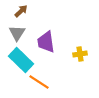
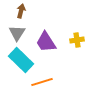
brown arrow: rotated 32 degrees counterclockwise
purple trapezoid: rotated 25 degrees counterclockwise
yellow cross: moved 3 px left, 14 px up
orange line: moved 3 px right; rotated 50 degrees counterclockwise
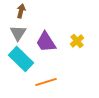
gray triangle: moved 1 px right
yellow cross: moved 1 px down; rotated 32 degrees counterclockwise
cyan rectangle: moved 1 px up
orange line: moved 4 px right
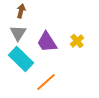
purple trapezoid: moved 1 px right
orange line: rotated 25 degrees counterclockwise
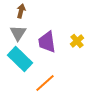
purple trapezoid: rotated 25 degrees clockwise
cyan rectangle: moved 1 px left
orange line: moved 1 px left, 1 px down
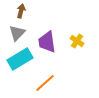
gray triangle: moved 1 px left; rotated 12 degrees clockwise
yellow cross: rotated 16 degrees counterclockwise
cyan rectangle: rotated 75 degrees counterclockwise
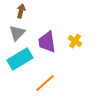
yellow cross: moved 2 px left
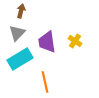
orange line: moved 1 px up; rotated 60 degrees counterclockwise
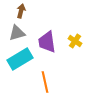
gray triangle: rotated 30 degrees clockwise
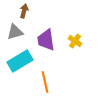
brown arrow: moved 3 px right
gray triangle: moved 2 px left, 1 px up
purple trapezoid: moved 1 px left, 2 px up
cyan rectangle: moved 2 px down
